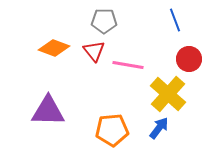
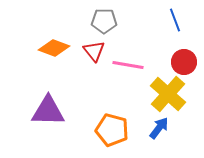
red circle: moved 5 px left, 3 px down
orange pentagon: rotated 20 degrees clockwise
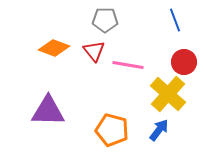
gray pentagon: moved 1 px right, 1 px up
blue arrow: moved 2 px down
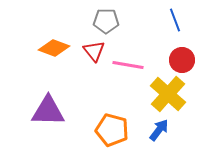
gray pentagon: moved 1 px right, 1 px down
red circle: moved 2 px left, 2 px up
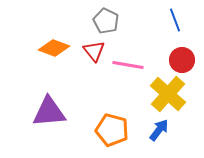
gray pentagon: rotated 25 degrees clockwise
purple triangle: moved 1 px right, 1 px down; rotated 6 degrees counterclockwise
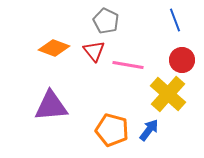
purple triangle: moved 2 px right, 6 px up
blue arrow: moved 10 px left
